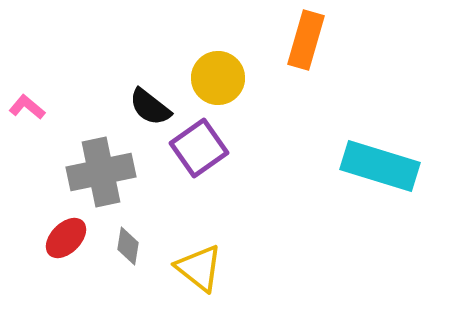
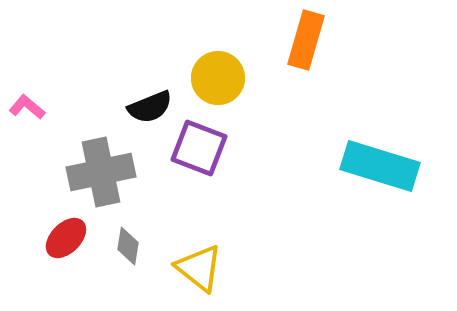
black semicircle: rotated 60 degrees counterclockwise
purple square: rotated 34 degrees counterclockwise
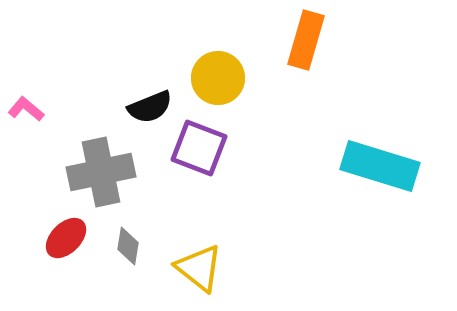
pink L-shape: moved 1 px left, 2 px down
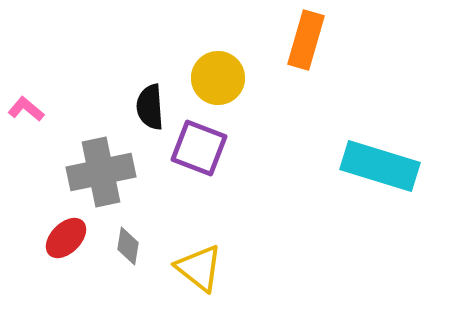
black semicircle: rotated 108 degrees clockwise
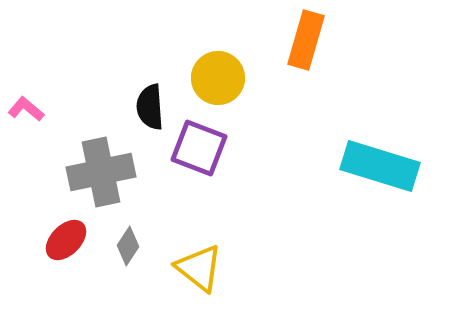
red ellipse: moved 2 px down
gray diamond: rotated 24 degrees clockwise
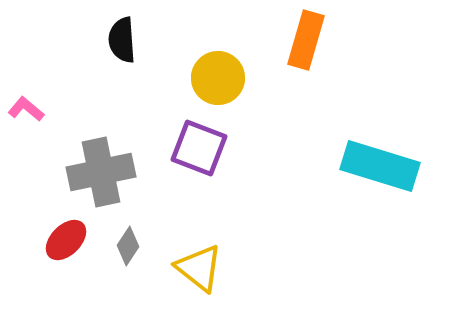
black semicircle: moved 28 px left, 67 px up
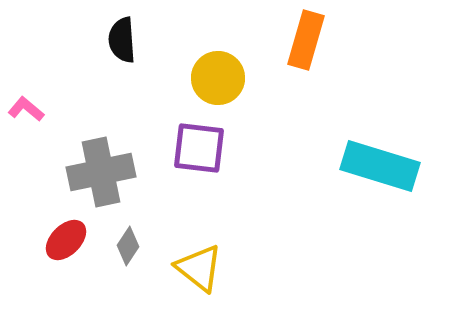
purple square: rotated 14 degrees counterclockwise
